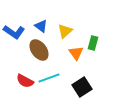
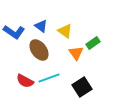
yellow triangle: rotated 42 degrees counterclockwise
green rectangle: rotated 40 degrees clockwise
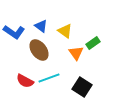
black square: rotated 24 degrees counterclockwise
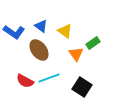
orange triangle: moved 1 px down
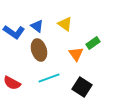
blue triangle: moved 4 px left
yellow triangle: moved 7 px up
brown ellipse: rotated 20 degrees clockwise
red semicircle: moved 13 px left, 2 px down
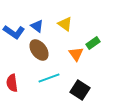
brown ellipse: rotated 20 degrees counterclockwise
red semicircle: rotated 54 degrees clockwise
black square: moved 2 px left, 3 px down
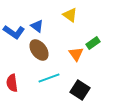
yellow triangle: moved 5 px right, 9 px up
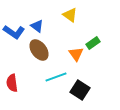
cyan line: moved 7 px right, 1 px up
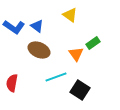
blue L-shape: moved 5 px up
brown ellipse: rotated 30 degrees counterclockwise
red semicircle: rotated 18 degrees clockwise
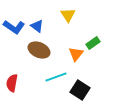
yellow triangle: moved 2 px left; rotated 21 degrees clockwise
orange triangle: rotated 14 degrees clockwise
